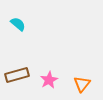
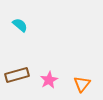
cyan semicircle: moved 2 px right, 1 px down
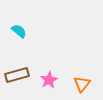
cyan semicircle: moved 1 px left, 6 px down
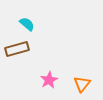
cyan semicircle: moved 8 px right, 7 px up
brown rectangle: moved 26 px up
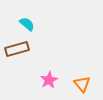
orange triangle: rotated 18 degrees counterclockwise
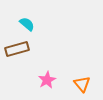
pink star: moved 2 px left
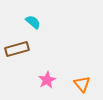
cyan semicircle: moved 6 px right, 2 px up
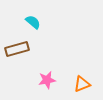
pink star: rotated 18 degrees clockwise
orange triangle: rotated 48 degrees clockwise
